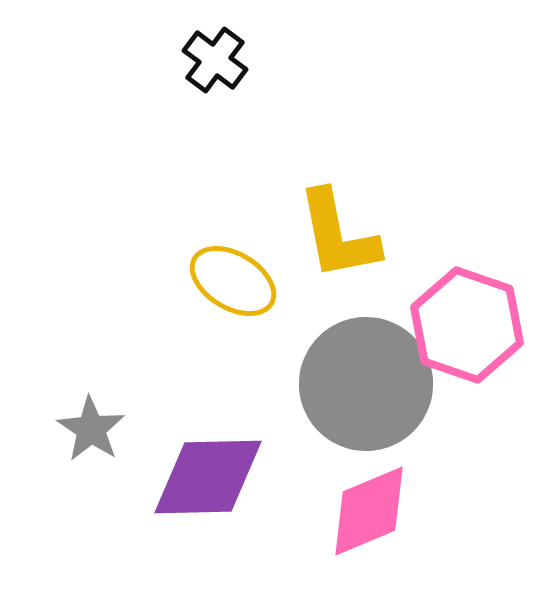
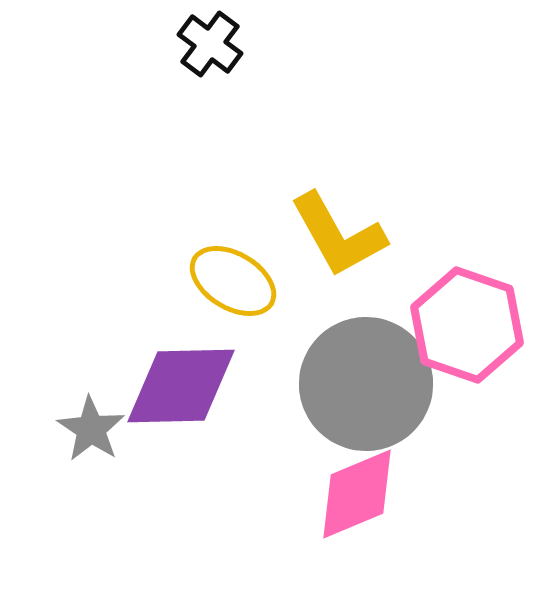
black cross: moved 5 px left, 16 px up
yellow L-shape: rotated 18 degrees counterclockwise
purple diamond: moved 27 px left, 91 px up
pink diamond: moved 12 px left, 17 px up
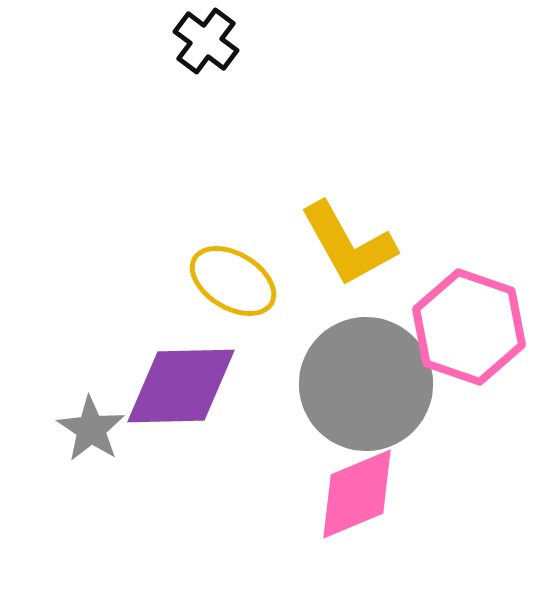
black cross: moved 4 px left, 3 px up
yellow L-shape: moved 10 px right, 9 px down
pink hexagon: moved 2 px right, 2 px down
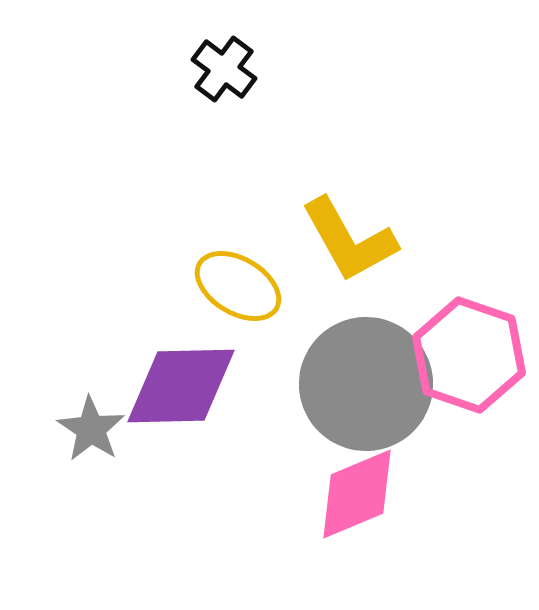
black cross: moved 18 px right, 28 px down
yellow L-shape: moved 1 px right, 4 px up
yellow ellipse: moved 5 px right, 5 px down
pink hexagon: moved 28 px down
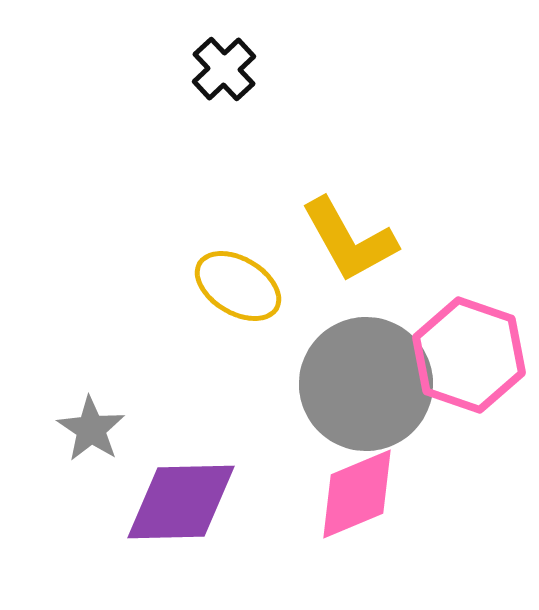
black cross: rotated 10 degrees clockwise
purple diamond: moved 116 px down
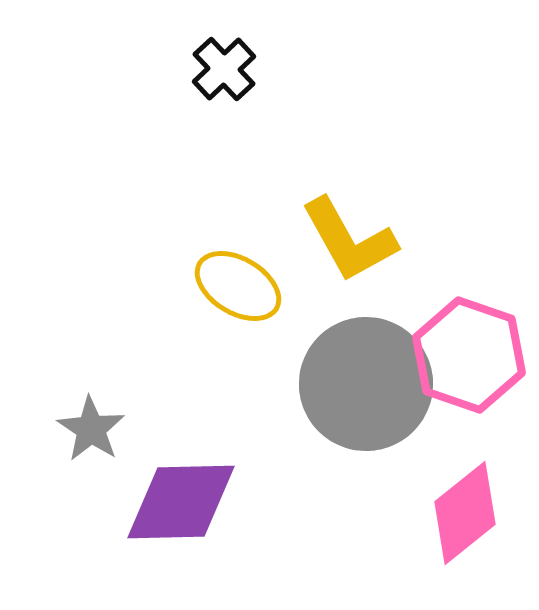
pink diamond: moved 108 px right, 19 px down; rotated 16 degrees counterclockwise
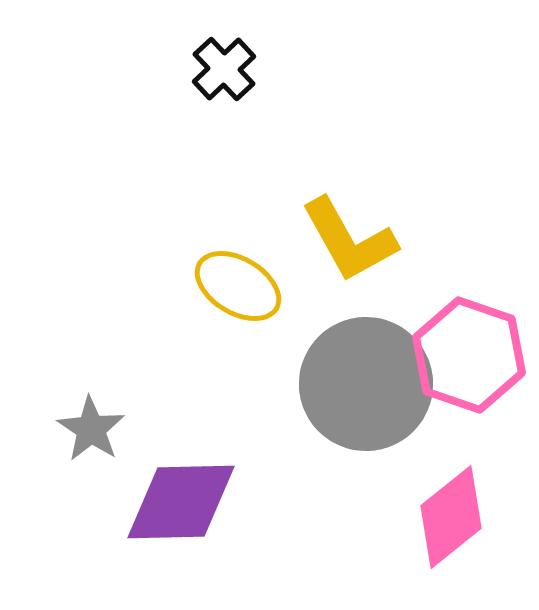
pink diamond: moved 14 px left, 4 px down
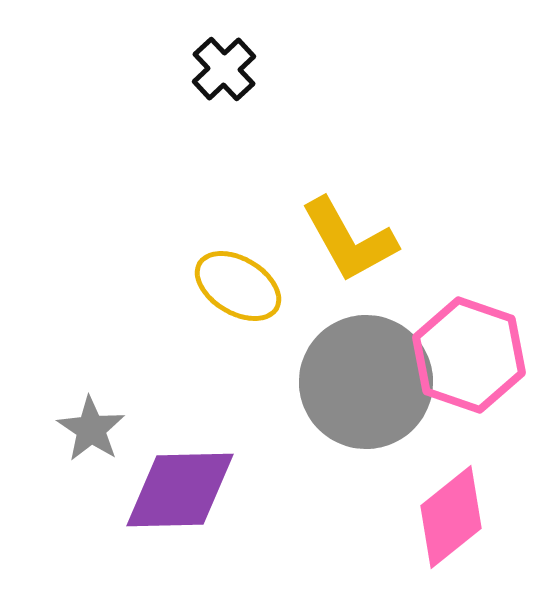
gray circle: moved 2 px up
purple diamond: moved 1 px left, 12 px up
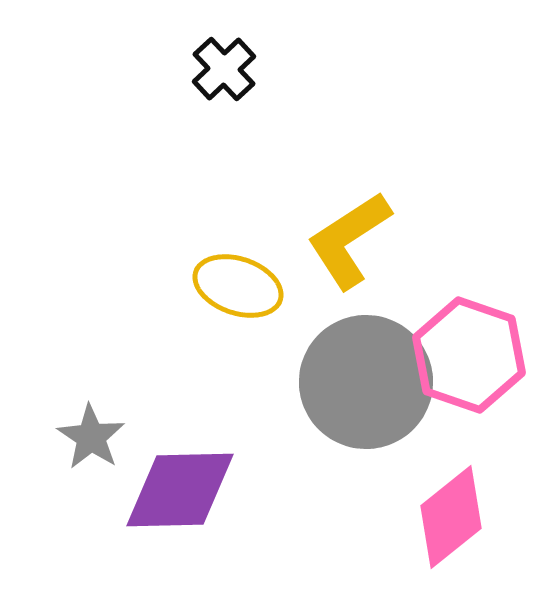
yellow L-shape: rotated 86 degrees clockwise
yellow ellipse: rotated 12 degrees counterclockwise
gray star: moved 8 px down
